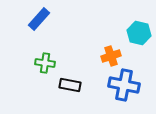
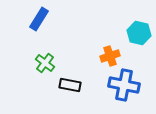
blue rectangle: rotated 10 degrees counterclockwise
orange cross: moved 1 px left
green cross: rotated 30 degrees clockwise
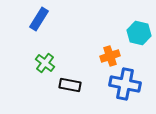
blue cross: moved 1 px right, 1 px up
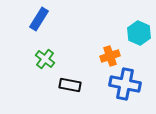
cyan hexagon: rotated 10 degrees clockwise
green cross: moved 4 px up
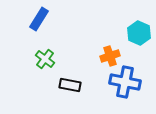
blue cross: moved 2 px up
